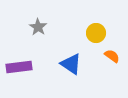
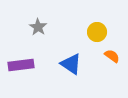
yellow circle: moved 1 px right, 1 px up
purple rectangle: moved 2 px right, 2 px up
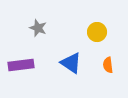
gray star: moved 1 px down; rotated 12 degrees counterclockwise
orange semicircle: moved 4 px left, 9 px down; rotated 133 degrees counterclockwise
blue triangle: moved 1 px up
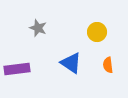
purple rectangle: moved 4 px left, 4 px down
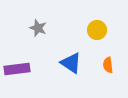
yellow circle: moved 2 px up
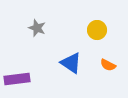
gray star: moved 1 px left
orange semicircle: rotated 56 degrees counterclockwise
purple rectangle: moved 10 px down
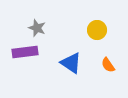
orange semicircle: rotated 28 degrees clockwise
purple rectangle: moved 8 px right, 27 px up
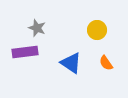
orange semicircle: moved 2 px left, 2 px up
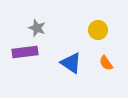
yellow circle: moved 1 px right
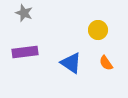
gray star: moved 13 px left, 15 px up
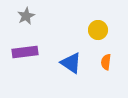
gray star: moved 2 px right, 3 px down; rotated 24 degrees clockwise
orange semicircle: moved 1 px up; rotated 42 degrees clockwise
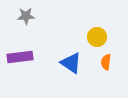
gray star: rotated 24 degrees clockwise
yellow circle: moved 1 px left, 7 px down
purple rectangle: moved 5 px left, 5 px down
